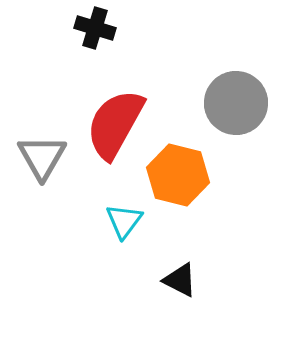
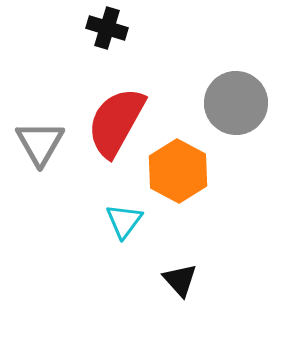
black cross: moved 12 px right
red semicircle: moved 1 px right, 2 px up
gray triangle: moved 2 px left, 14 px up
orange hexagon: moved 4 px up; rotated 14 degrees clockwise
black triangle: rotated 21 degrees clockwise
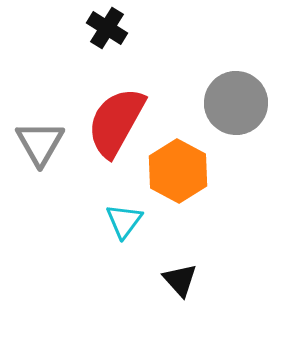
black cross: rotated 15 degrees clockwise
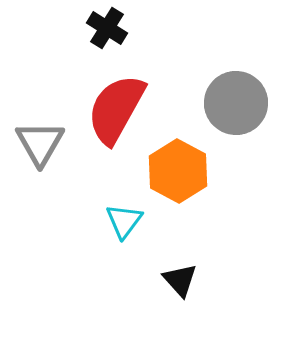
red semicircle: moved 13 px up
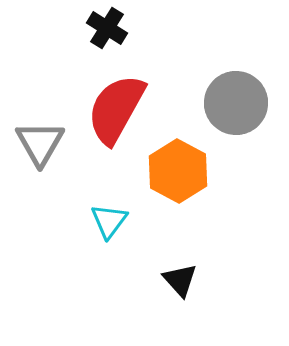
cyan triangle: moved 15 px left
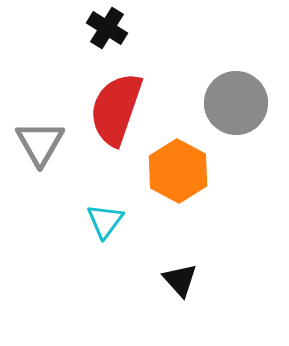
red semicircle: rotated 10 degrees counterclockwise
cyan triangle: moved 4 px left
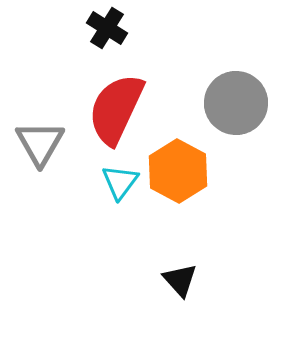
red semicircle: rotated 6 degrees clockwise
cyan triangle: moved 15 px right, 39 px up
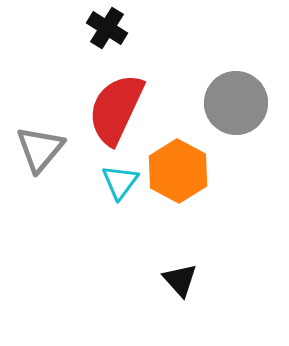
gray triangle: moved 6 px down; rotated 10 degrees clockwise
